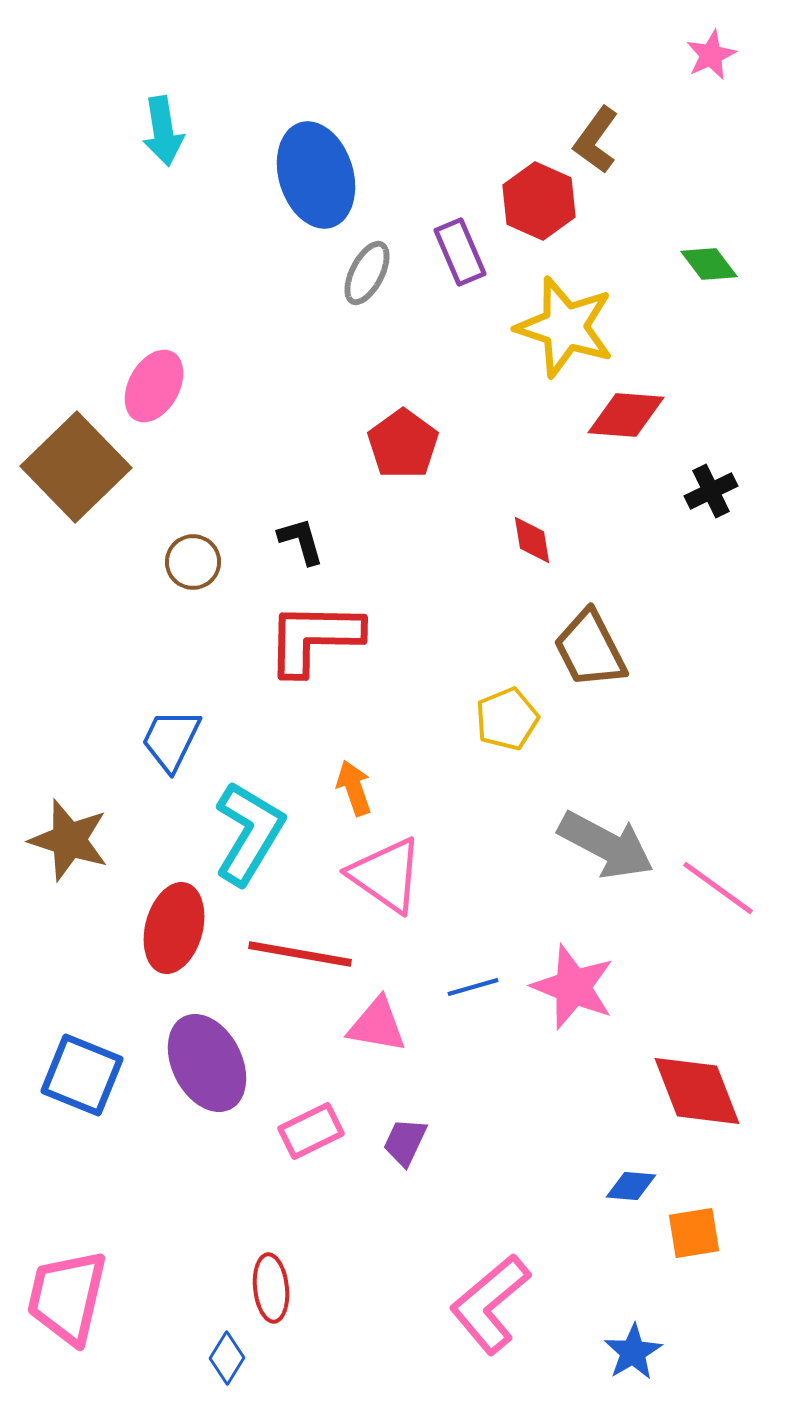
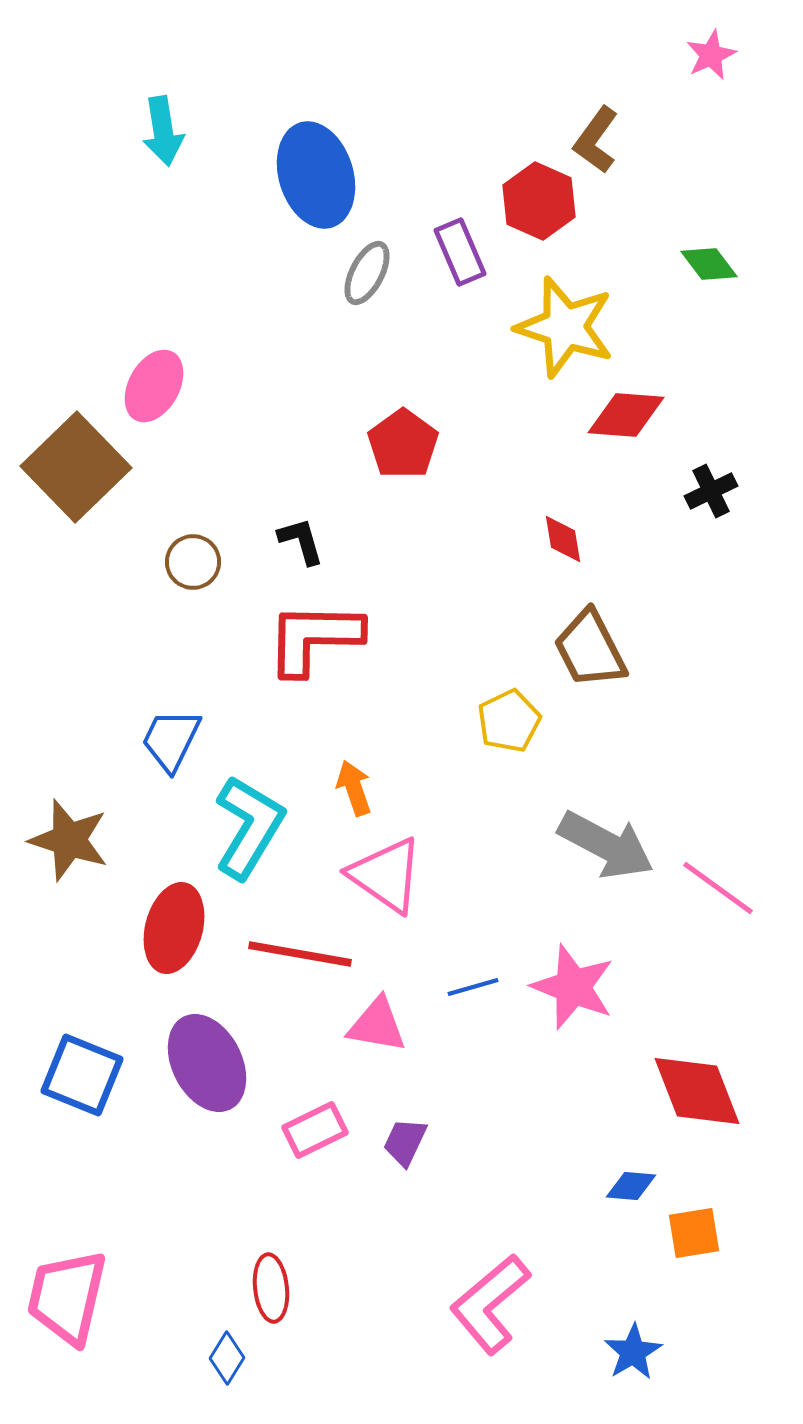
red diamond at (532, 540): moved 31 px right, 1 px up
yellow pentagon at (507, 719): moved 2 px right, 2 px down; rotated 4 degrees counterclockwise
cyan L-shape at (249, 833): moved 6 px up
pink rectangle at (311, 1131): moved 4 px right, 1 px up
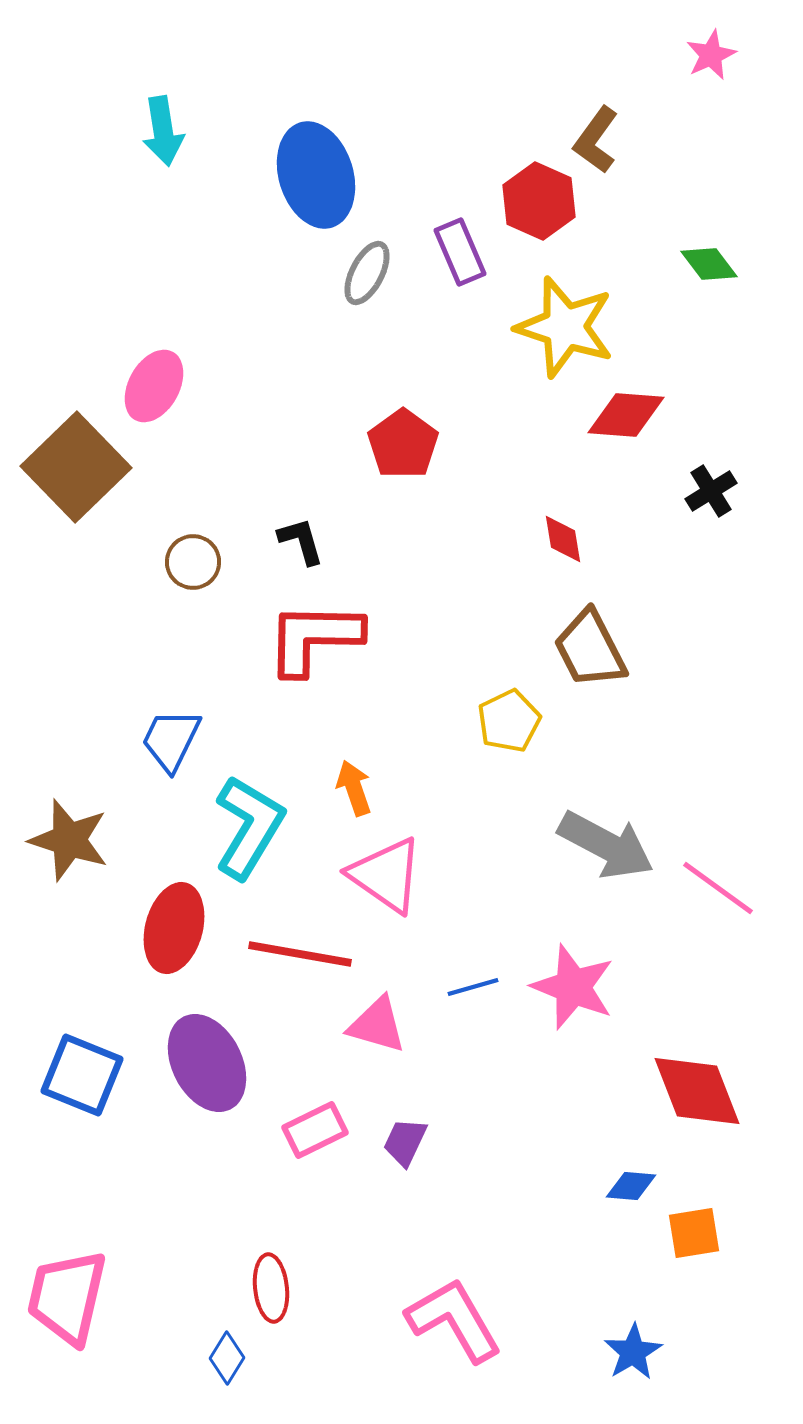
black cross at (711, 491): rotated 6 degrees counterclockwise
pink triangle at (377, 1025): rotated 6 degrees clockwise
pink L-shape at (490, 1304): moved 36 px left, 16 px down; rotated 100 degrees clockwise
